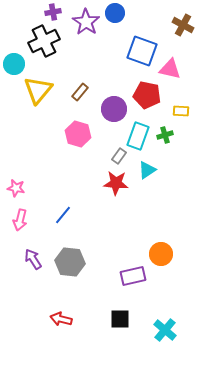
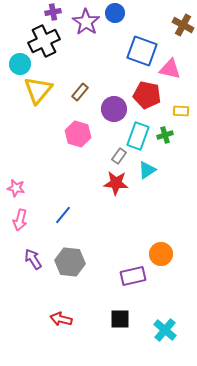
cyan circle: moved 6 px right
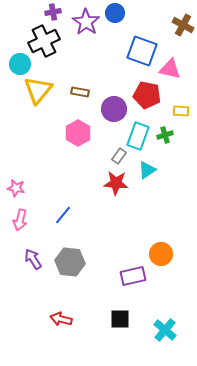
brown rectangle: rotated 60 degrees clockwise
pink hexagon: moved 1 px up; rotated 15 degrees clockwise
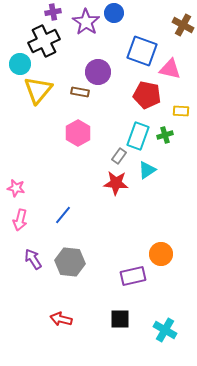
blue circle: moved 1 px left
purple circle: moved 16 px left, 37 px up
cyan cross: rotated 10 degrees counterclockwise
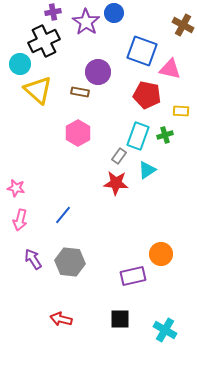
yellow triangle: rotated 28 degrees counterclockwise
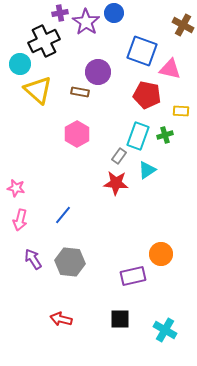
purple cross: moved 7 px right, 1 px down
pink hexagon: moved 1 px left, 1 px down
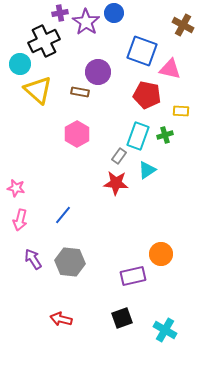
black square: moved 2 px right, 1 px up; rotated 20 degrees counterclockwise
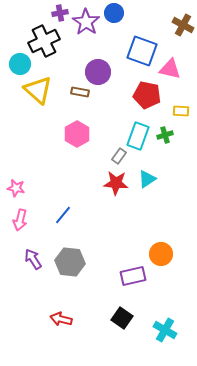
cyan triangle: moved 9 px down
black square: rotated 35 degrees counterclockwise
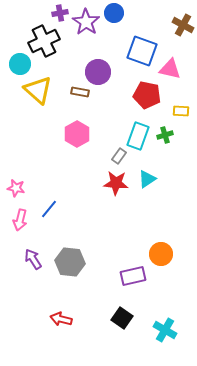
blue line: moved 14 px left, 6 px up
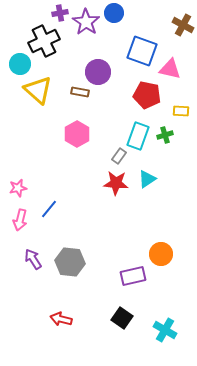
pink star: moved 2 px right; rotated 24 degrees counterclockwise
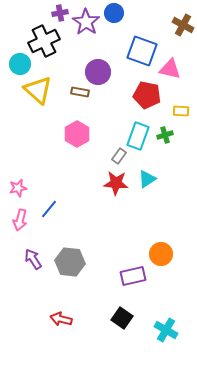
cyan cross: moved 1 px right
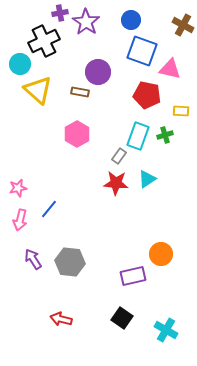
blue circle: moved 17 px right, 7 px down
